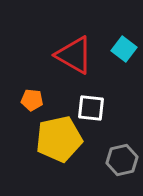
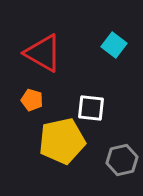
cyan square: moved 10 px left, 4 px up
red triangle: moved 31 px left, 2 px up
orange pentagon: rotated 10 degrees clockwise
yellow pentagon: moved 3 px right, 2 px down
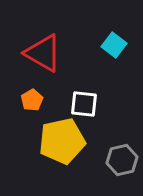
orange pentagon: rotated 25 degrees clockwise
white square: moved 7 px left, 4 px up
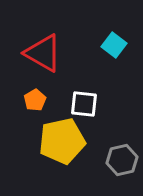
orange pentagon: moved 3 px right
